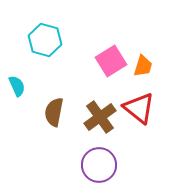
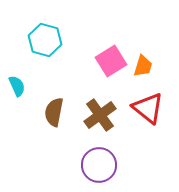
red triangle: moved 9 px right
brown cross: moved 2 px up
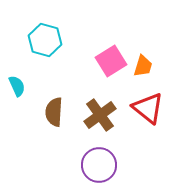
brown semicircle: rotated 8 degrees counterclockwise
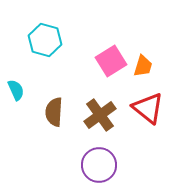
cyan semicircle: moved 1 px left, 4 px down
